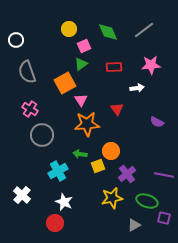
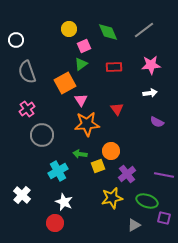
white arrow: moved 13 px right, 5 px down
pink cross: moved 3 px left; rotated 21 degrees clockwise
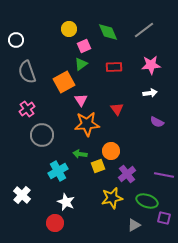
orange square: moved 1 px left, 1 px up
white star: moved 2 px right
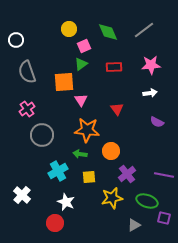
orange square: rotated 25 degrees clockwise
orange star: moved 6 px down; rotated 10 degrees clockwise
yellow square: moved 9 px left, 11 px down; rotated 16 degrees clockwise
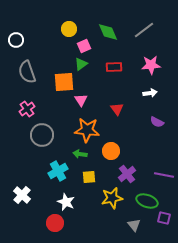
gray triangle: rotated 40 degrees counterclockwise
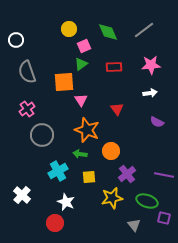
orange star: rotated 15 degrees clockwise
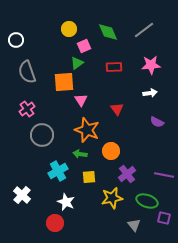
green triangle: moved 4 px left, 1 px up
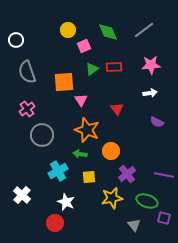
yellow circle: moved 1 px left, 1 px down
green triangle: moved 15 px right, 6 px down
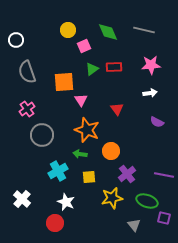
gray line: rotated 50 degrees clockwise
white cross: moved 4 px down
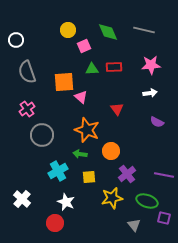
green triangle: rotated 32 degrees clockwise
pink triangle: moved 3 px up; rotated 16 degrees counterclockwise
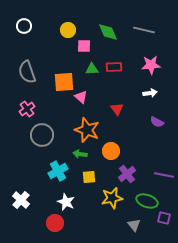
white circle: moved 8 px right, 14 px up
pink square: rotated 24 degrees clockwise
white cross: moved 1 px left, 1 px down
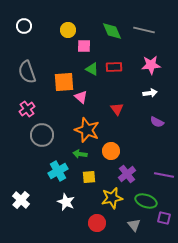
green diamond: moved 4 px right, 1 px up
green triangle: rotated 32 degrees clockwise
green ellipse: moved 1 px left
red circle: moved 42 px right
